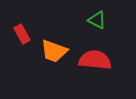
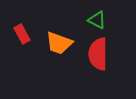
orange trapezoid: moved 5 px right, 8 px up
red semicircle: moved 3 px right, 6 px up; rotated 96 degrees counterclockwise
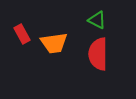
orange trapezoid: moved 5 px left; rotated 28 degrees counterclockwise
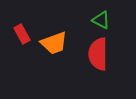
green triangle: moved 4 px right
orange trapezoid: rotated 12 degrees counterclockwise
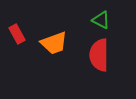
red rectangle: moved 5 px left
red semicircle: moved 1 px right, 1 px down
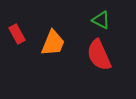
orange trapezoid: moved 1 px left; rotated 48 degrees counterclockwise
red semicircle: rotated 24 degrees counterclockwise
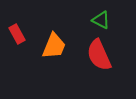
orange trapezoid: moved 1 px right, 3 px down
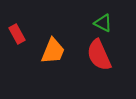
green triangle: moved 2 px right, 3 px down
orange trapezoid: moved 1 px left, 5 px down
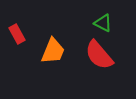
red semicircle: rotated 16 degrees counterclockwise
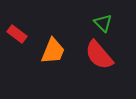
green triangle: rotated 18 degrees clockwise
red rectangle: rotated 24 degrees counterclockwise
